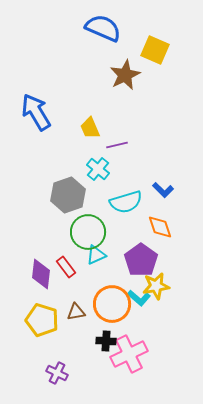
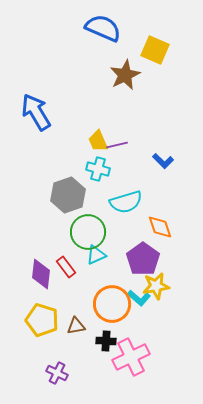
yellow trapezoid: moved 8 px right, 13 px down
cyan cross: rotated 25 degrees counterclockwise
blue L-shape: moved 29 px up
purple pentagon: moved 2 px right, 1 px up
brown triangle: moved 14 px down
pink cross: moved 2 px right, 3 px down
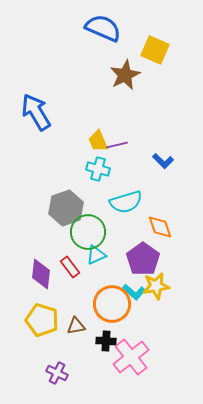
gray hexagon: moved 2 px left, 13 px down
red rectangle: moved 4 px right
cyan L-shape: moved 5 px left, 6 px up
pink cross: rotated 12 degrees counterclockwise
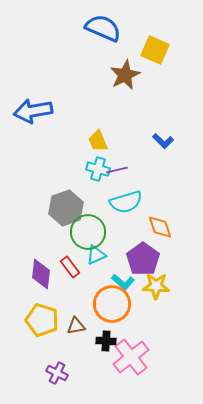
blue arrow: moved 3 px left, 1 px up; rotated 69 degrees counterclockwise
purple line: moved 25 px down
blue L-shape: moved 20 px up
yellow star: rotated 12 degrees clockwise
cyan L-shape: moved 11 px left, 10 px up
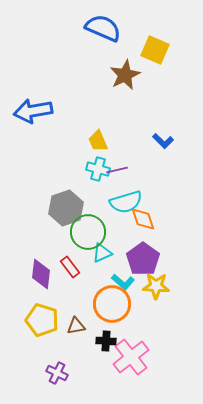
orange diamond: moved 17 px left, 8 px up
cyan triangle: moved 6 px right, 2 px up
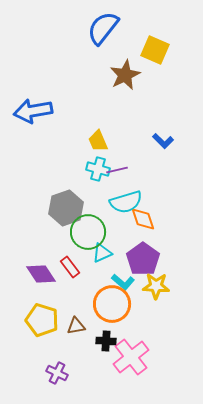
blue semicircle: rotated 75 degrees counterclockwise
purple diamond: rotated 40 degrees counterclockwise
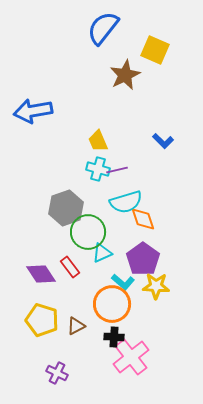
brown triangle: rotated 18 degrees counterclockwise
black cross: moved 8 px right, 4 px up
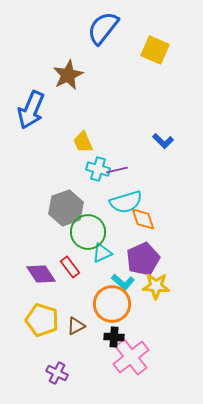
brown star: moved 57 px left
blue arrow: moved 2 px left, 1 px up; rotated 57 degrees counterclockwise
yellow trapezoid: moved 15 px left, 1 px down
purple pentagon: rotated 12 degrees clockwise
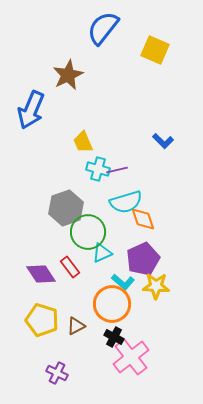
black cross: rotated 24 degrees clockwise
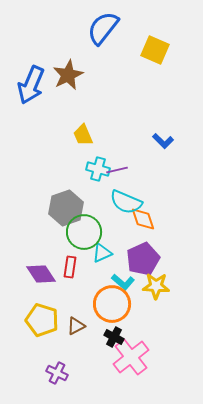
blue arrow: moved 25 px up
yellow trapezoid: moved 7 px up
cyan semicircle: rotated 40 degrees clockwise
green circle: moved 4 px left
red rectangle: rotated 45 degrees clockwise
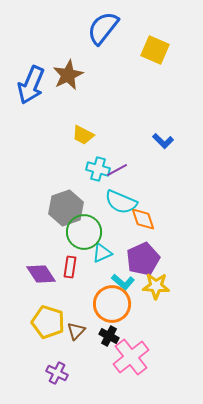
yellow trapezoid: rotated 40 degrees counterclockwise
purple line: rotated 15 degrees counterclockwise
cyan semicircle: moved 5 px left
yellow pentagon: moved 6 px right, 2 px down
brown triangle: moved 5 px down; rotated 18 degrees counterclockwise
black cross: moved 5 px left, 1 px up
